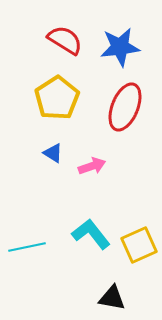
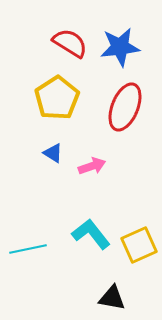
red semicircle: moved 5 px right, 3 px down
cyan line: moved 1 px right, 2 px down
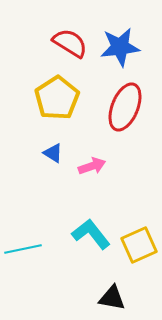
cyan line: moved 5 px left
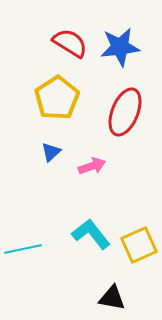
red ellipse: moved 5 px down
blue triangle: moved 2 px left, 1 px up; rotated 45 degrees clockwise
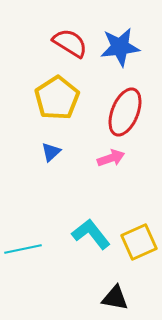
pink arrow: moved 19 px right, 8 px up
yellow square: moved 3 px up
black triangle: moved 3 px right
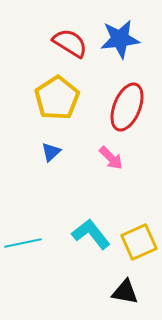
blue star: moved 8 px up
red ellipse: moved 2 px right, 5 px up
pink arrow: rotated 64 degrees clockwise
cyan line: moved 6 px up
black triangle: moved 10 px right, 6 px up
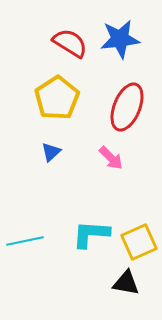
cyan L-shape: rotated 48 degrees counterclockwise
cyan line: moved 2 px right, 2 px up
black triangle: moved 1 px right, 9 px up
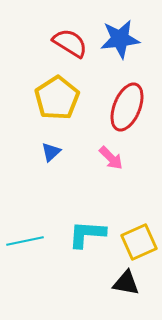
cyan L-shape: moved 4 px left
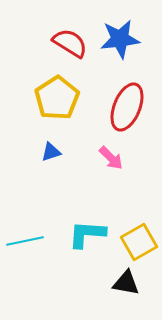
blue triangle: rotated 25 degrees clockwise
yellow square: rotated 6 degrees counterclockwise
